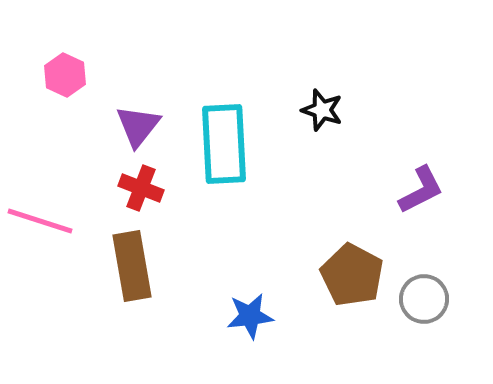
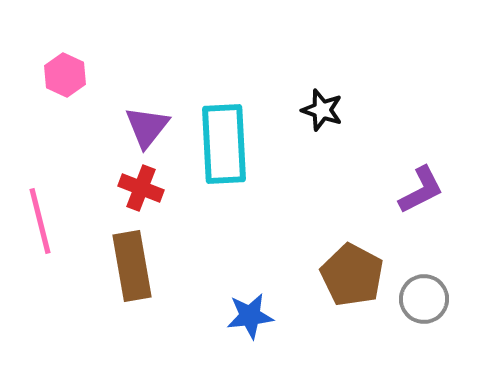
purple triangle: moved 9 px right, 1 px down
pink line: rotated 58 degrees clockwise
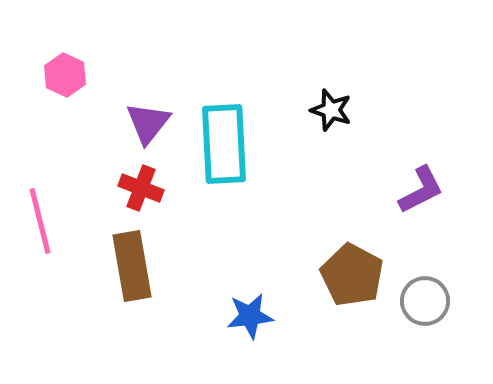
black star: moved 9 px right
purple triangle: moved 1 px right, 4 px up
gray circle: moved 1 px right, 2 px down
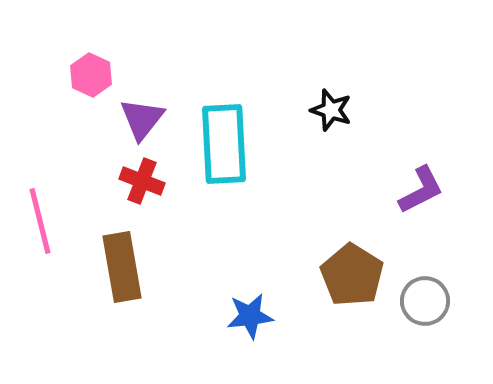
pink hexagon: moved 26 px right
purple triangle: moved 6 px left, 4 px up
red cross: moved 1 px right, 7 px up
brown rectangle: moved 10 px left, 1 px down
brown pentagon: rotated 4 degrees clockwise
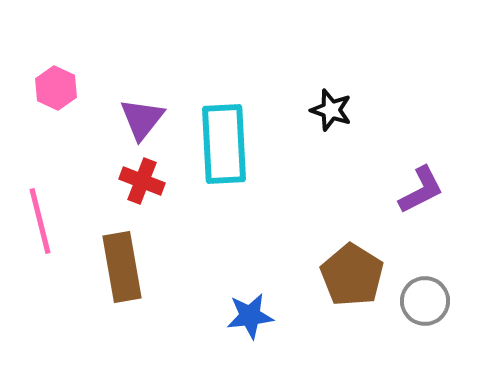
pink hexagon: moved 35 px left, 13 px down
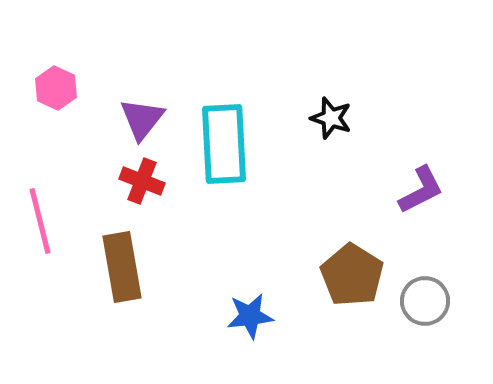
black star: moved 8 px down
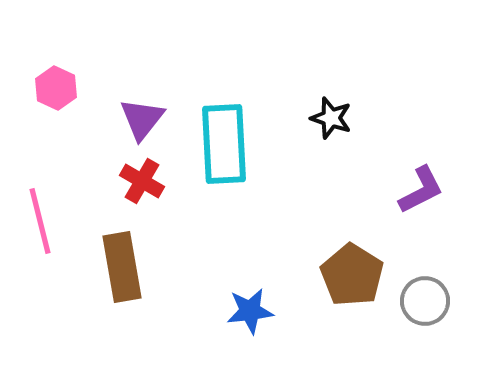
red cross: rotated 9 degrees clockwise
blue star: moved 5 px up
